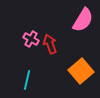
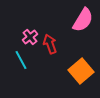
pink cross: moved 1 px left, 2 px up; rotated 21 degrees clockwise
cyan line: moved 6 px left, 20 px up; rotated 42 degrees counterclockwise
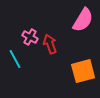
pink cross: rotated 21 degrees counterclockwise
cyan line: moved 6 px left, 1 px up
orange square: moved 2 px right; rotated 25 degrees clockwise
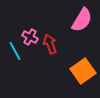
pink semicircle: moved 1 px left
cyan line: moved 8 px up
orange square: rotated 20 degrees counterclockwise
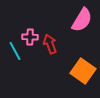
pink cross: rotated 28 degrees counterclockwise
orange square: rotated 20 degrees counterclockwise
